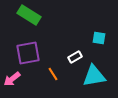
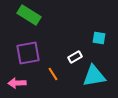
pink arrow: moved 5 px right, 4 px down; rotated 36 degrees clockwise
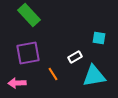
green rectangle: rotated 15 degrees clockwise
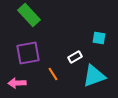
cyan triangle: rotated 10 degrees counterclockwise
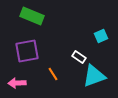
green rectangle: moved 3 px right, 1 px down; rotated 25 degrees counterclockwise
cyan square: moved 2 px right, 2 px up; rotated 32 degrees counterclockwise
purple square: moved 1 px left, 2 px up
white rectangle: moved 4 px right; rotated 64 degrees clockwise
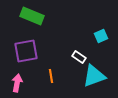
purple square: moved 1 px left
orange line: moved 2 px left, 2 px down; rotated 24 degrees clockwise
pink arrow: rotated 102 degrees clockwise
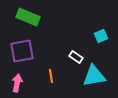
green rectangle: moved 4 px left, 1 px down
purple square: moved 4 px left
white rectangle: moved 3 px left
cyan triangle: rotated 10 degrees clockwise
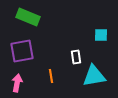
cyan square: moved 1 px up; rotated 24 degrees clockwise
white rectangle: rotated 48 degrees clockwise
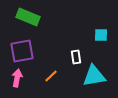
orange line: rotated 56 degrees clockwise
pink arrow: moved 5 px up
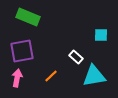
white rectangle: rotated 40 degrees counterclockwise
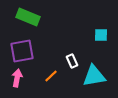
white rectangle: moved 4 px left, 4 px down; rotated 24 degrees clockwise
